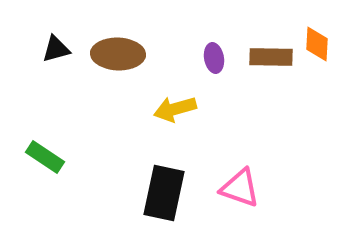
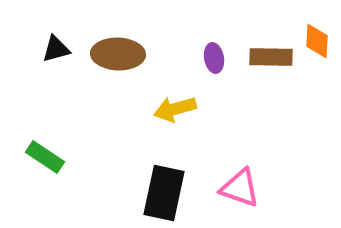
orange diamond: moved 3 px up
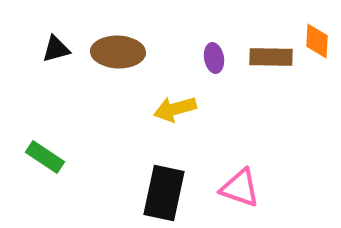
brown ellipse: moved 2 px up
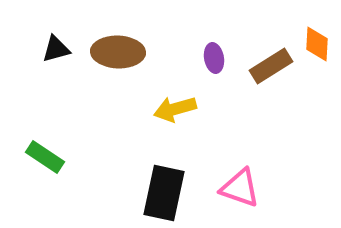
orange diamond: moved 3 px down
brown rectangle: moved 9 px down; rotated 33 degrees counterclockwise
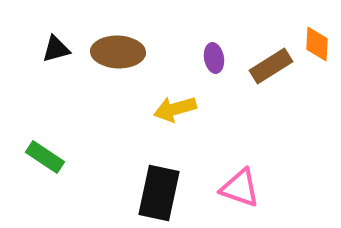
black rectangle: moved 5 px left
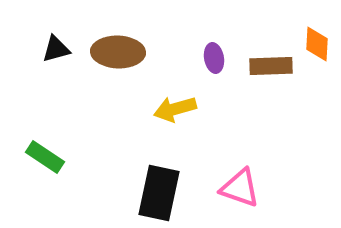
brown rectangle: rotated 30 degrees clockwise
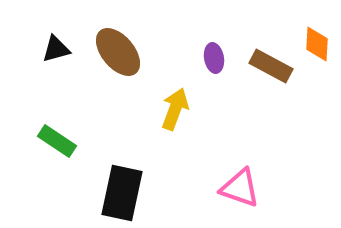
brown ellipse: rotated 48 degrees clockwise
brown rectangle: rotated 30 degrees clockwise
yellow arrow: rotated 126 degrees clockwise
green rectangle: moved 12 px right, 16 px up
black rectangle: moved 37 px left
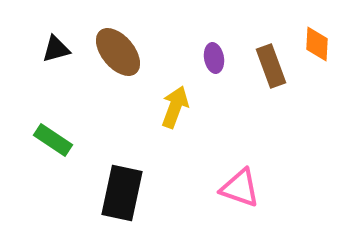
brown rectangle: rotated 42 degrees clockwise
yellow arrow: moved 2 px up
green rectangle: moved 4 px left, 1 px up
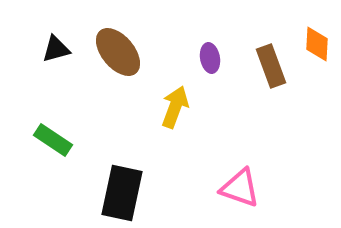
purple ellipse: moved 4 px left
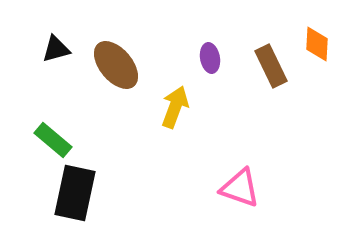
brown ellipse: moved 2 px left, 13 px down
brown rectangle: rotated 6 degrees counterclockwise
green rectangle: rotated 6 degrees clockwise
black rectangle: moved 47 px left
